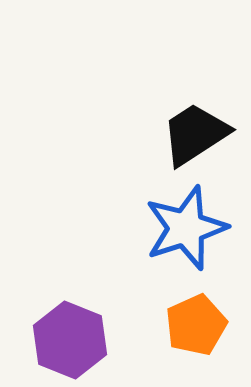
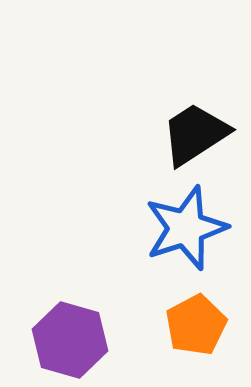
orange pentagon: rotated 4 degrees counterclockwise
purple hexagon: rotated 6 degrees counterclockwise
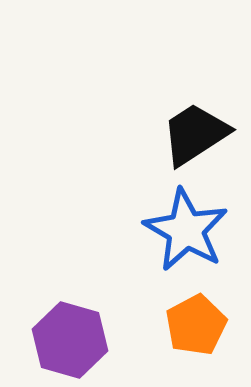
blue star: moved 2 px down; rotated 24 degrees counterclockwise
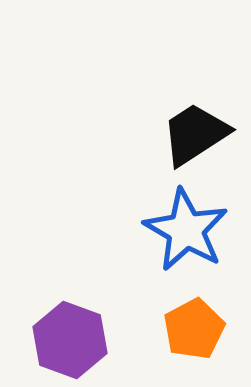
orange pentagon: moved 2 px left, 4 px down
purple hexagon: rotated 4 degrees clockwise
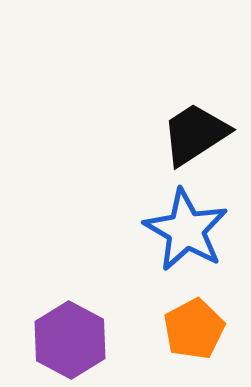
purple hexagon: rotated 8 degrees clockwise
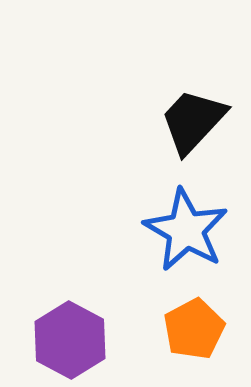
black trapezoid: moved 2 px left, 13 px up; rotated 14 degrees counterclockwise
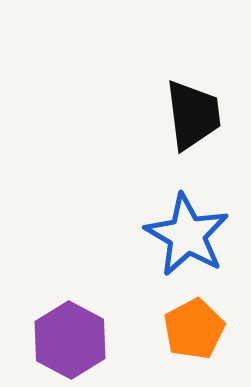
black trapezoid: moved 6 px up; rotated 130 degrees clockwise
blue star: moved 1 px right, 5 px down
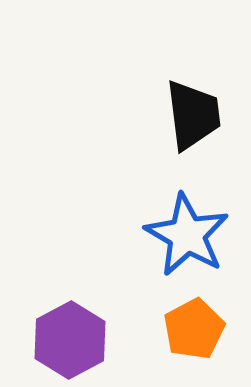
purple hexagon: rotated 4 degrees clockwise
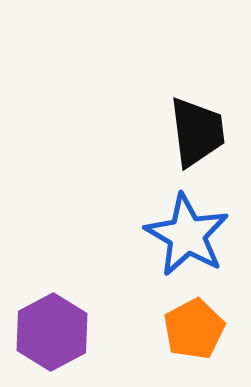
black trapezoid: moved 4 px right, 17 px down
purple hexagon: moved 18 px left, 8 px up
